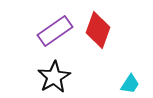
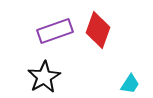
purple rectangle: rotated 16 degrees clockwise
black star: moved 10 px left
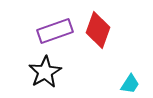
black star: moved 1 px right, 5 px up
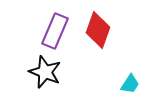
purple rectangle: rotated 48 degrees counterclockwise
black star: rotated 20 degrees counterclockwise
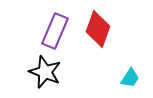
red diamond: moved 1 px up
cyan trapezoid: moved 6 px up
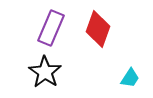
purple rectangle: moved 4 px left, 3 px up
black star: rotated 12 degrees clockwise
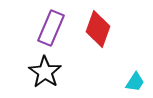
cyan trapezoid: moved 5 px right, 4 px down
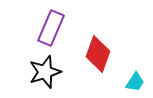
red diamond: moved 25 px down
black star: rotated 20 degrees clockwise
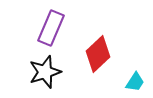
red diamond: rotated 27 degrees clockwise
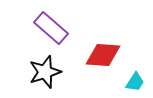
purple rectangle: rotated 72 degrees counterclockwise
red diamond: moved 5 px right, 1 px down; rotated 48 degrees clockwise
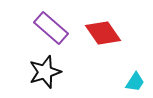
red diamond: moved 22 px up; rotated 51 degrees clockwise
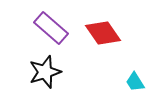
cyan trapezoid: rotated 115 degrees clockwise
